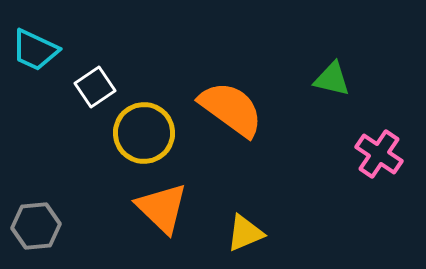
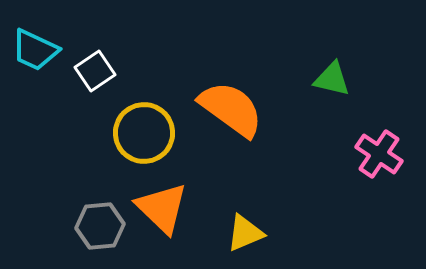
white square: moved 16 px up
gray hexagon: moved 64 px right
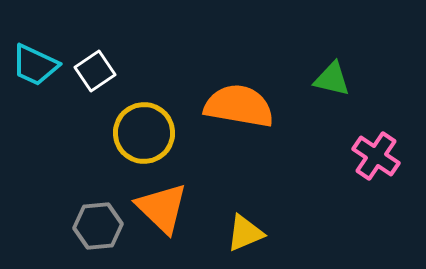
cyan trapezoid: moved 15 px down
orange semicircle: moved 8 px right, 3 px up; rotated 26 degrees counterclockwise
pink cross: moved 3 px left, 2 px down
gray hexagon: moved 2 px left
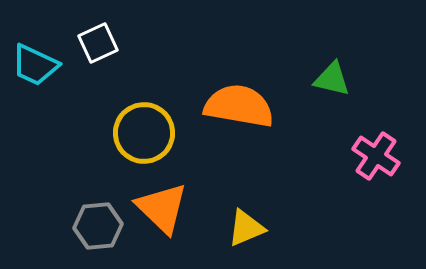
white square: moved 3 px right, 28 px up; rotated 9 degrees clockwise
yellow triangle: moved 1 px right, 5 px up
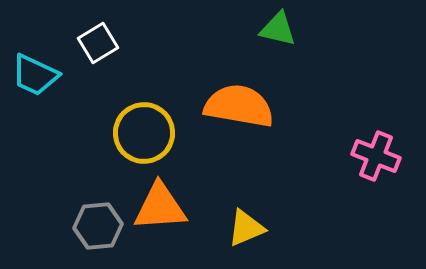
white square: rotated 6 degrees counterclockwise
cyan trapezoid: moved 10 px down
green triangle: moved 54 px left, 50 px up
pink cross: rotated 12 degrees counterclockwise
orange triangle: moved 2 px left, 1 px up; rotated 48 degrees counterclockwise
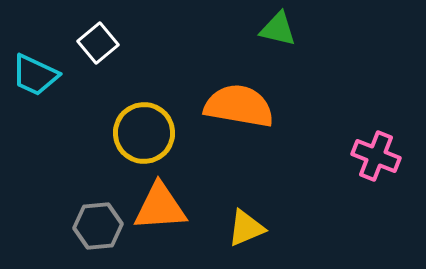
white square: rotated 9 degrees counterclockwise
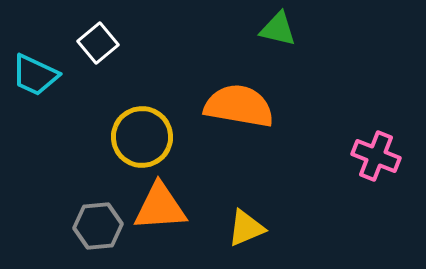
yellow circle: moved 2 px left, 4 px down
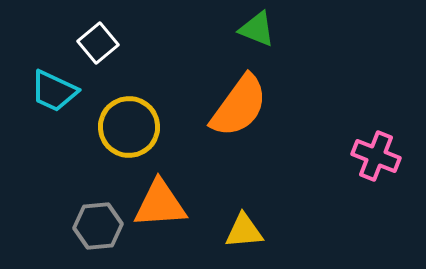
green triangle: moved 21 px left; rotated 9 degrees clockwise
cyan trapezoid: moved 19 px right, 16 px down
orange semicircle: rotated 116 degrees clockwise
yellow circle: moved 13 px left, 10 px up
orange triangle: moved 3 px up
yellow triangle: moved 2 px left, 3 px down; rotated 18 degrees clockwise
